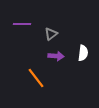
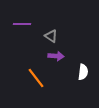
gray triangle: moved 2 px down; rotated 48 degrees counterclockwise
white semicircle: moved 19 px down
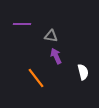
gray triangle: rotated 24 degrees counterclockwise
purple arrow: rotated 119 degrees counterclockwise
white semicircle: rotated 21 degrees counterclockwise
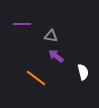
purple arrow: rotated 28 degrees counterclockwise
orange line: rotated 15 degrees counterclockwise
